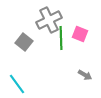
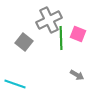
pink square: moved 2 px left
gray arrow: moved 8 px left
cyan line: moved 2 px left; rotated 35 degrees counterclockwise
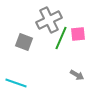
pink square: rotated 28 degrees counterclockwise
green line: rotated 25 degrees clockwise
gray square: rotated 18 degrees counterclockwise
cyan line: moved 1 px right, 1 px up
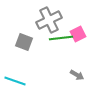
pink square: rotated 21 degrees counterclockwise
green line: rotated 60 degrees clockwise
cyan line: moved 1 px left, 2 px up
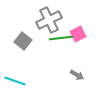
gray square: moved 1 px left, 1 px up; rotated 18 degrees clockwise
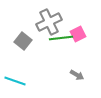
gray cross: moved 2 px down
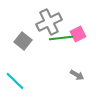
cyan line: rotated 25 degrees clockwise
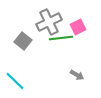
pink square: moved 7 px up
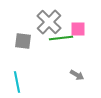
gray cross: rotated 20 degrees counterclockwise
pink square: moved 2 px down; rotated 28 degrees clockwise
gray square: rotated 30 degrees counterclockwise
cyan line: moved 2 px right, 1 px down; rotated 35 degrees clockwise
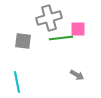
gray cross: moved 4 px up; rotated 30 degrees clockwise
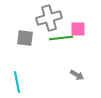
gray square: moved 2 px right, 3 px up
